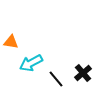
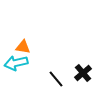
orange triangle: moved 12 px right, 5 px down
cyan arrow: moved 15 px left; rotated 15 degrees clockwise
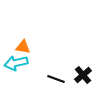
black cross: moved 2 px down
black line: rotated 30 degrees counterclockwise
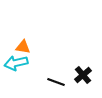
black line: moved 3 px down
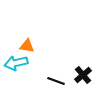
orange triangle: moved 4 px right, 1 px up
black line: moved 1 px up
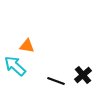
cyan arrow: moved 1 px left, 3 px down; rotated 55 degrees clockwise
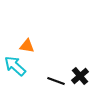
black cross: moved 3 px left, 1 px down
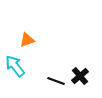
orange triangle: moved 6 px up; rotated 28 degrees counterclockwise
cyan arrow: rotated 10 degrees clockwise
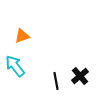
orange triangle: moved 5 px left, 4 px up
black line: rotated 60 degrees clockwise
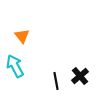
orange triangle: rotated 49 degrees counterclockwise
cyan arrow: rotated 10 degrees clockwise
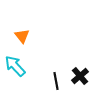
cyan arrow: rotated 15 degrees counterclockwise
